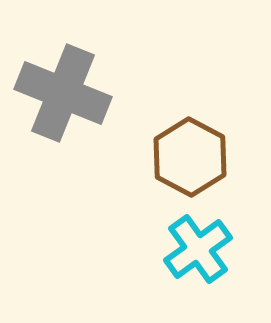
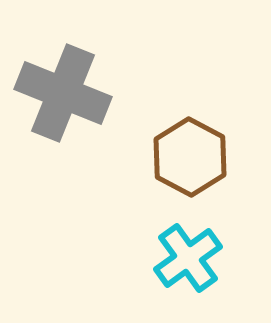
cyan cross: moved 10 px left, 9 px down
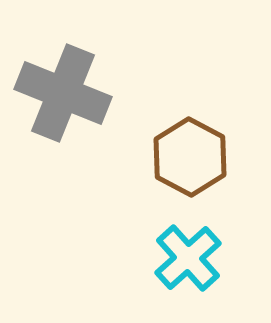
cyan cross: rotated 6 degrees counterclockwise
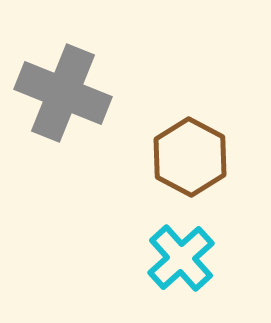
cyan cross: moved 7 px left
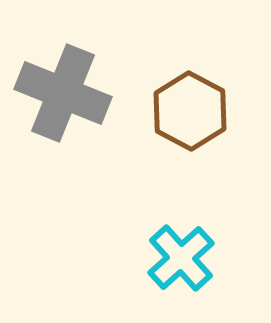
brown hexagon: moved 46 px up
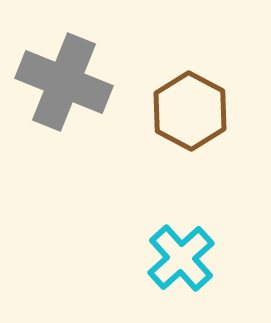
gray cross: moved 1 px right, 11 px up
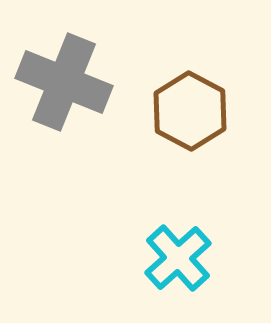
cyan cross: moved 3 px left
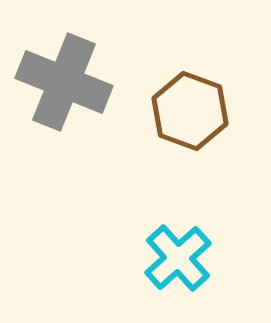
brown hexagon: rotated 8 degrees counterclockwise
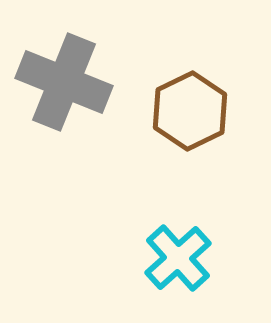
brown hexagon: rotated 14 degrees clockwise
